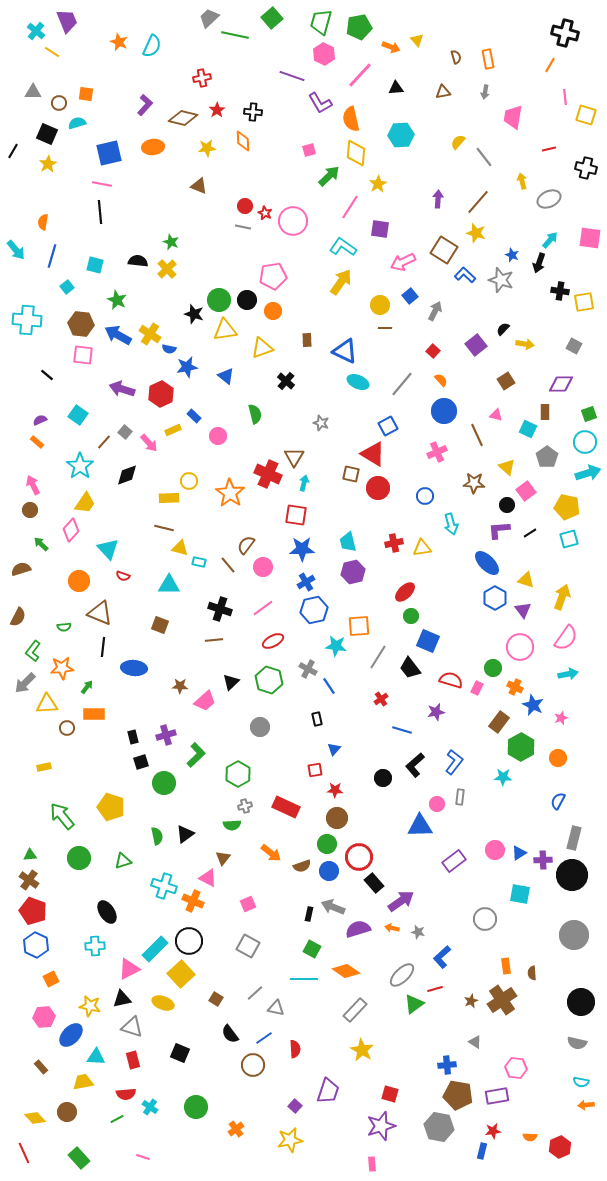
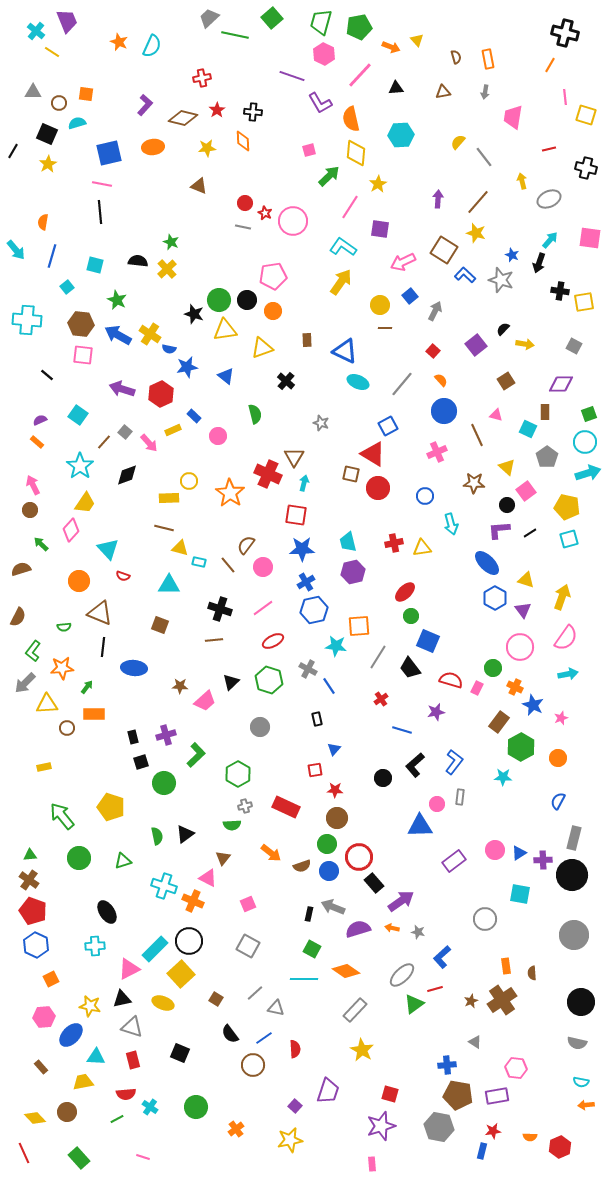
red circle at (245, 206): moved 3 px up
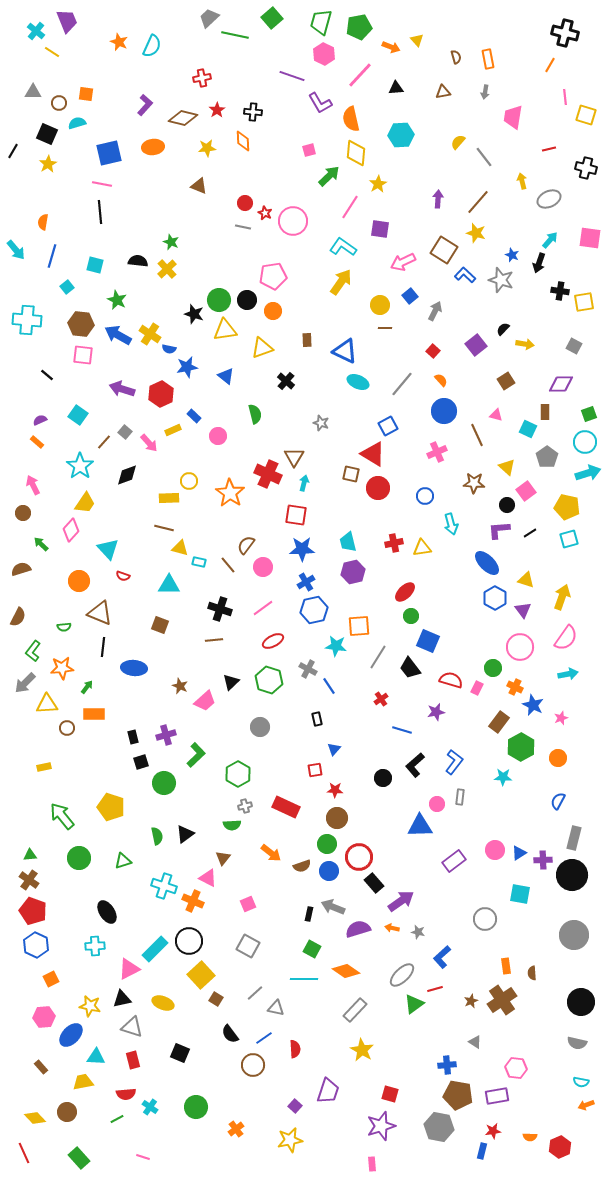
brown circle at (30, 510): moved 7 px left, 3 px down
brown star at (180, 686): rotated 21 degrees clockwise
yellow square at (181, 974): moved 20 px right, 1 px down
orange arrow at (586, 1105): rotated 14 degrees counterclockwise
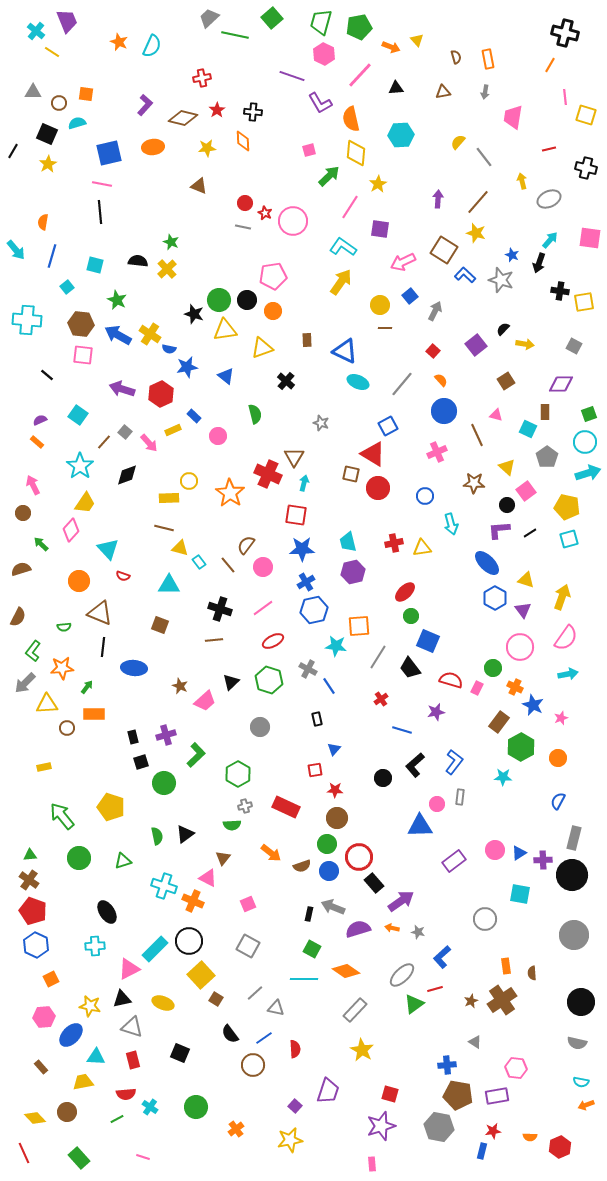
cyan rectangle at (199, 562): rotated 40 degrees clockwise
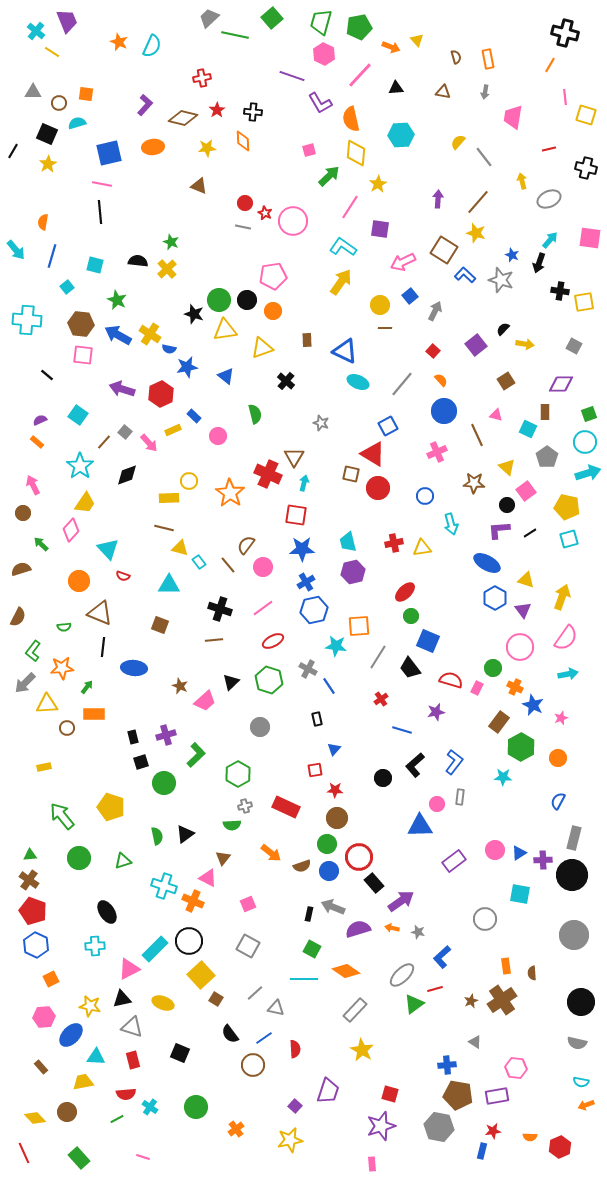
brown triangle at (443, 92): rotated 21 degrees clockwise
blue ellipse at (487, 563): rotated 16 degrees counterclockwise
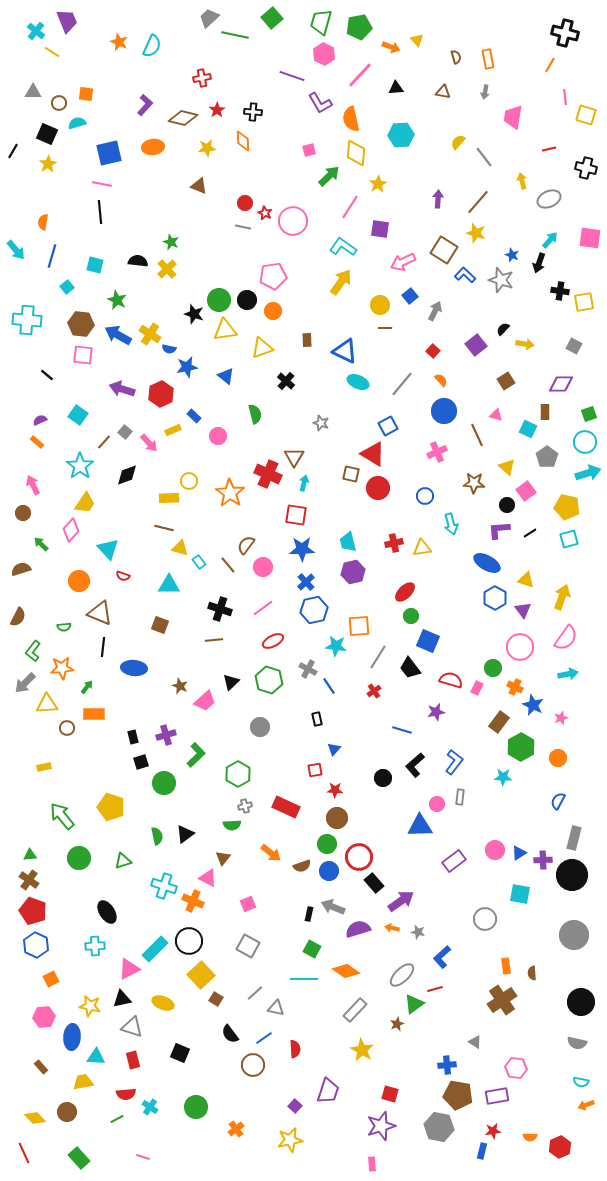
blue cross at (306, 582): rotated 12 degrees counterclockwise
red cross at (381, 699): moved 7 px left, 8 px up
brown star at (471, 1001): moved 74 px left, 23 px down
blue ellipse at (71, 1035): moved 1 px right, 2 px down; rotated 40 degrees counterclockwise
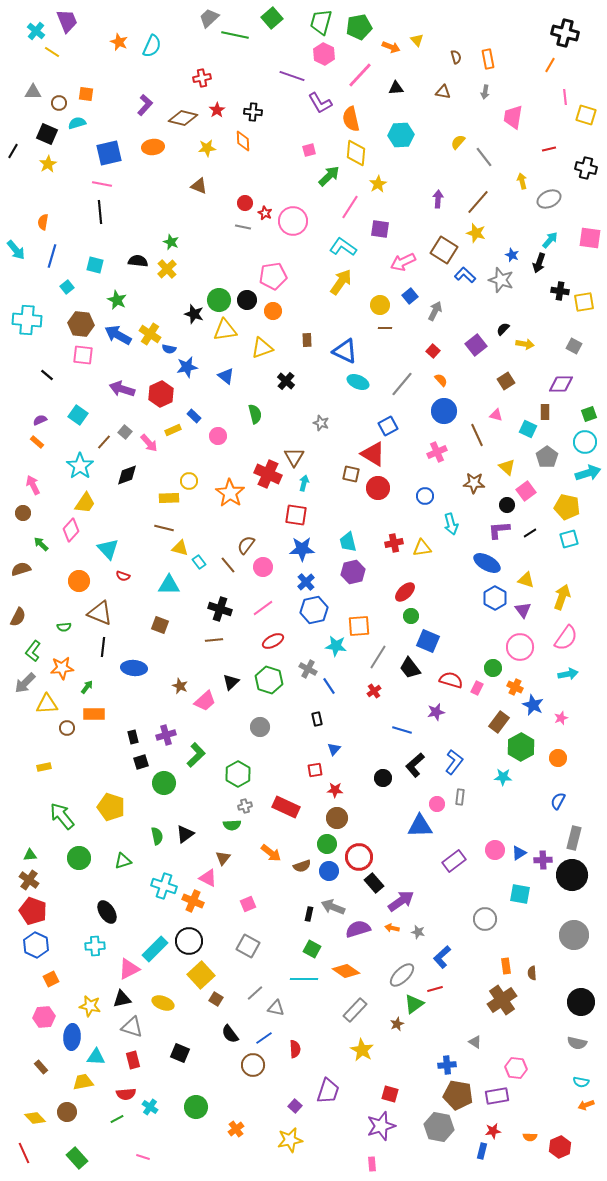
green rectangle at (79, 1158): moved 2 px left
